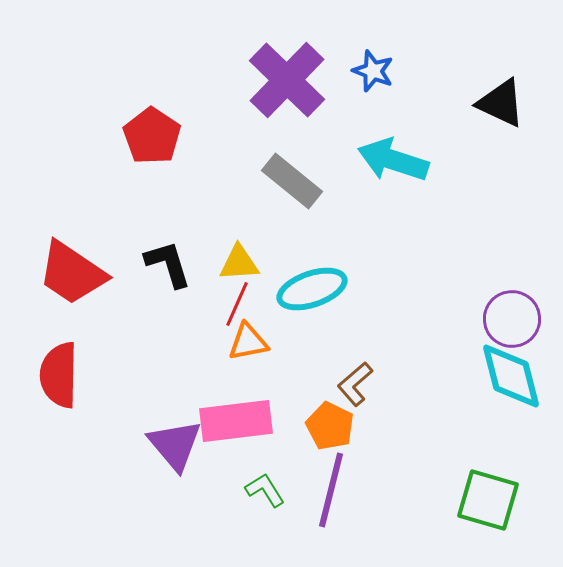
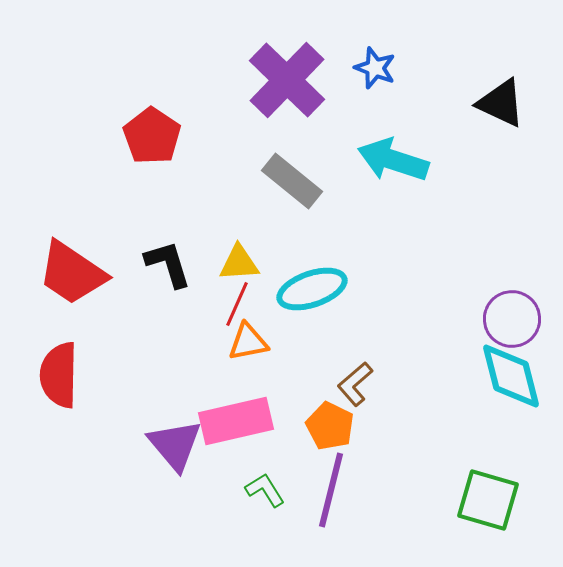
blue star: moved 2 px right, 3 px up
pink rectangle: rotated 6 degrees counterclockwise
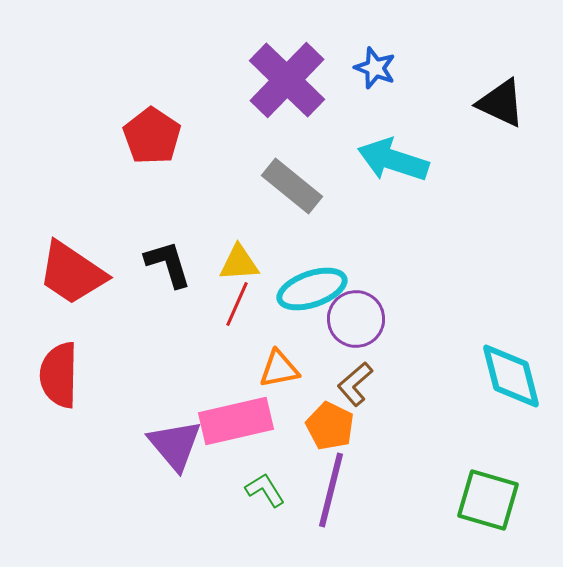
gray rectangle: moved 5 px down
purple circle: moved 156 px left
orange triangle: moved 31 px right, 27 px down
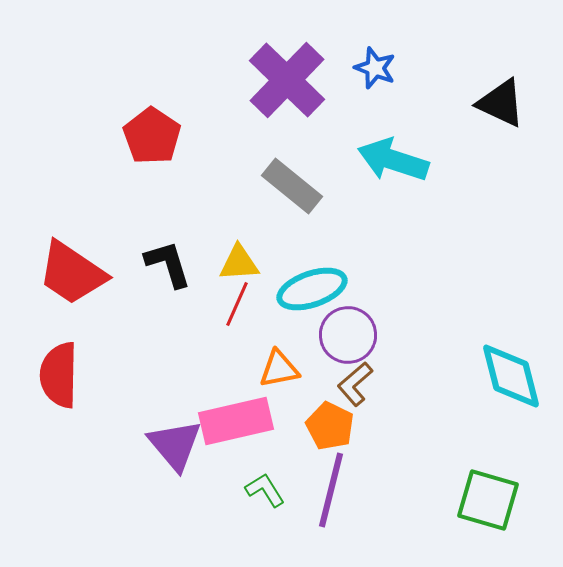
purple circle: moved 8 px left, 16 px down
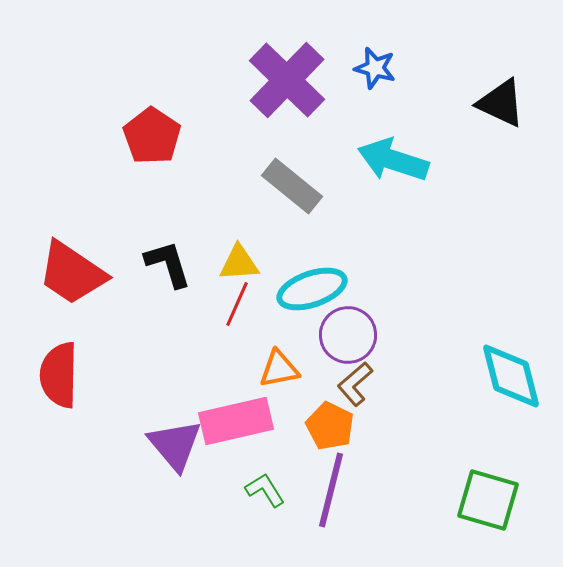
blue star: rotated 6 degrees counterclockwise
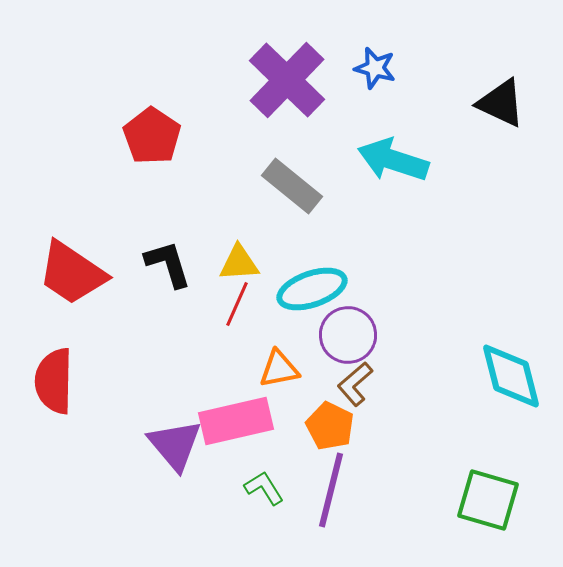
red semicircle: moved 5 px left, 6 px down
green L-shape: moved 1 px left, 2 px up
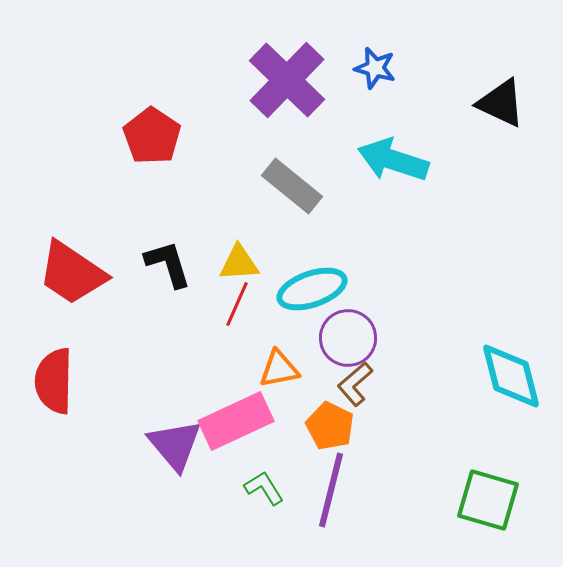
purple circle: moved 3 px down
pink rectangle: rotated 12 degrees counterclockwise
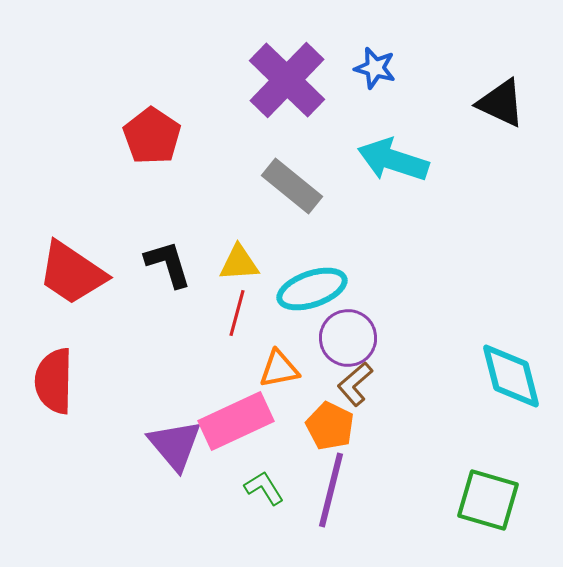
red line: moved 9 px down; rotated 9 degrees counterclockwise
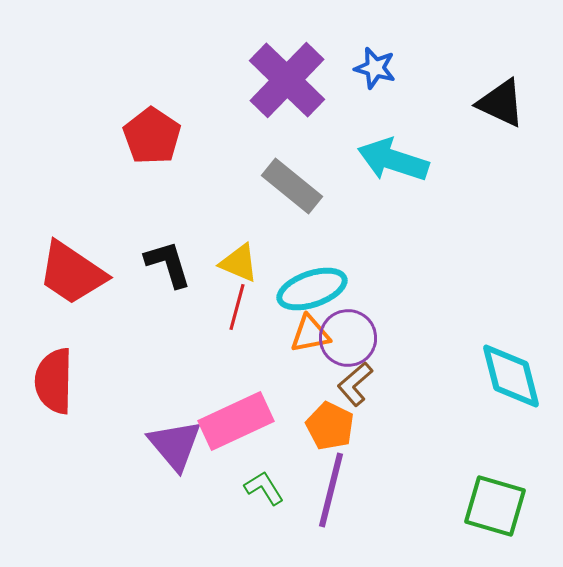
yellow triangle: rotated 27 degrees clockwise
red line: moved 6 px up
orange triangle: moved 31 px right, 35 px up
green square: moved 7 px right, 6 px down
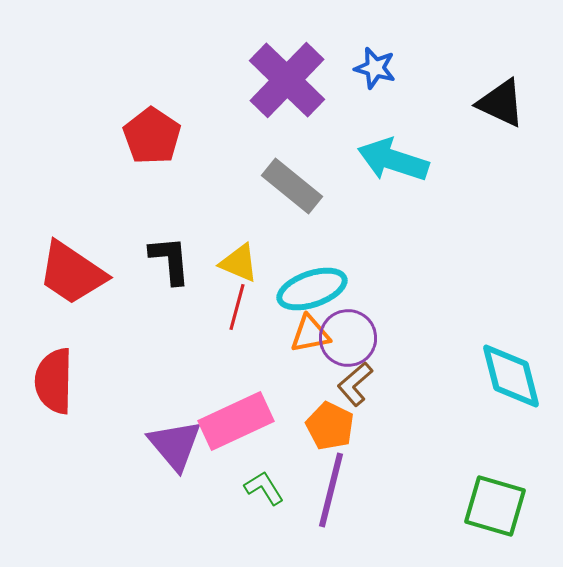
black L-shape: moved 2 px right, 4 px up; rotated 12 degrees clockwise
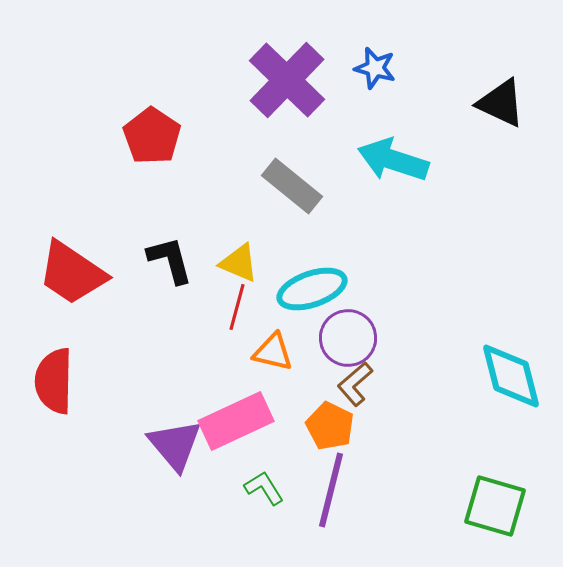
black L-shape: rotated 10 degrees counterclockwise
orange triangle: moved 37 px left, 18 px down; rotated 24 degrees clockwise
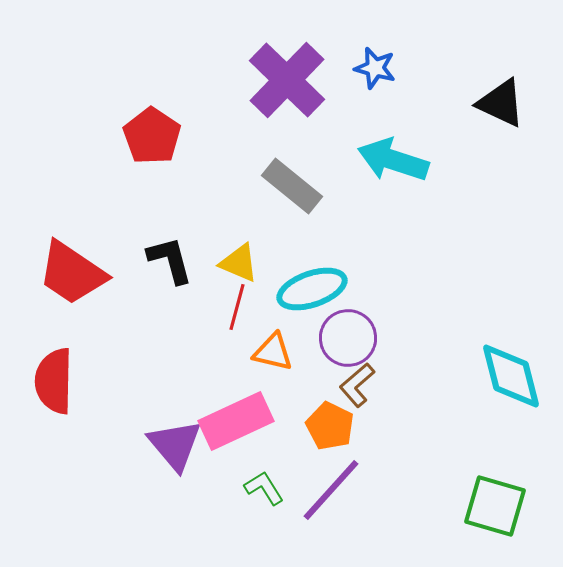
brown L-shape: moved 2 px right, 1 px down
purple line: rotated 28 degrees clockwise
